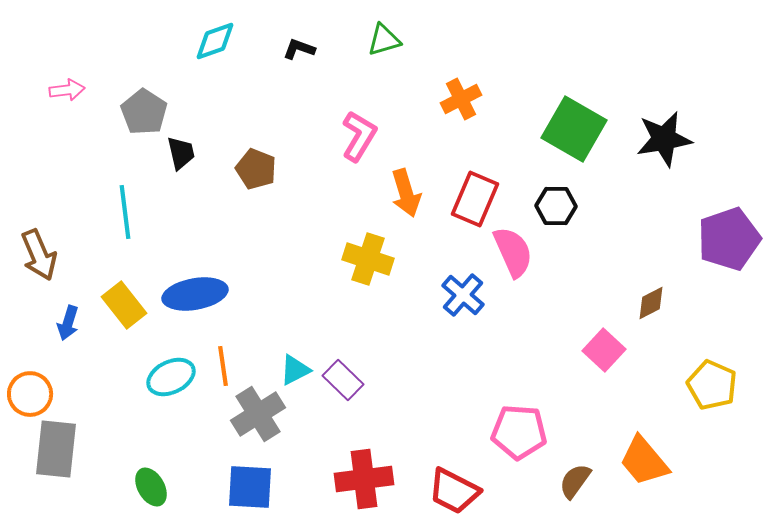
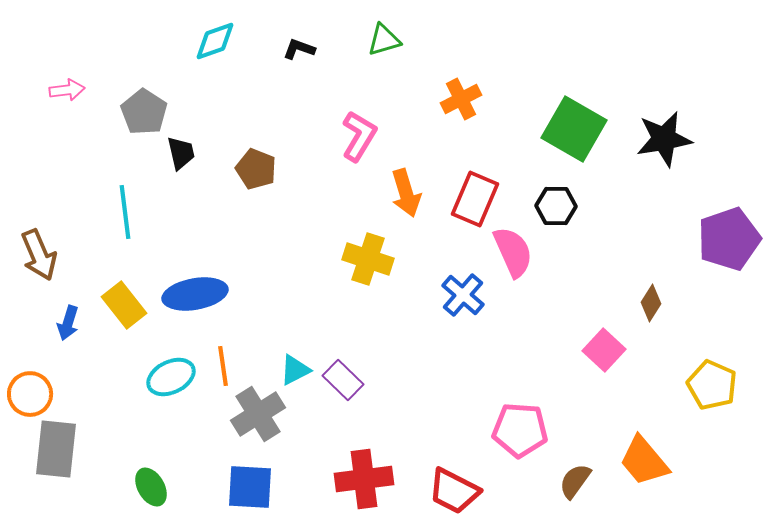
brown diamond: rotated 30 degrees counterclockwise
pink pentagon: moved 1 px right, 2 px up
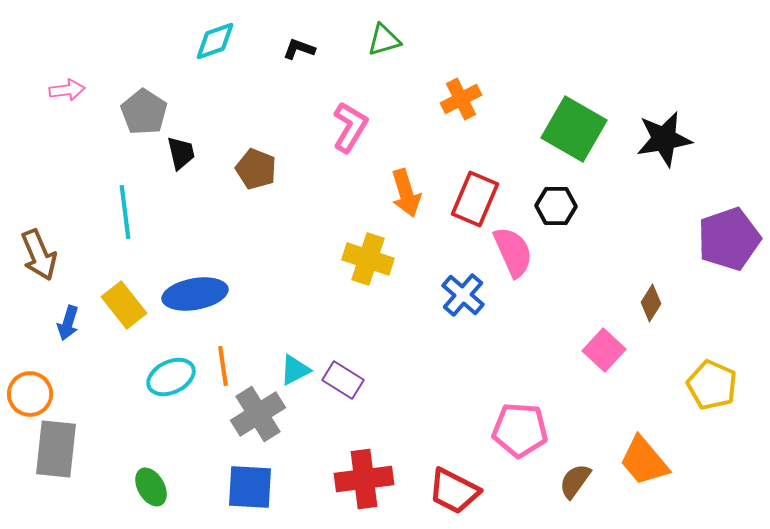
pink L-shape: moved 9 px left, 9 px up
purple rectangle: rotated 12 degrees counterclockwise
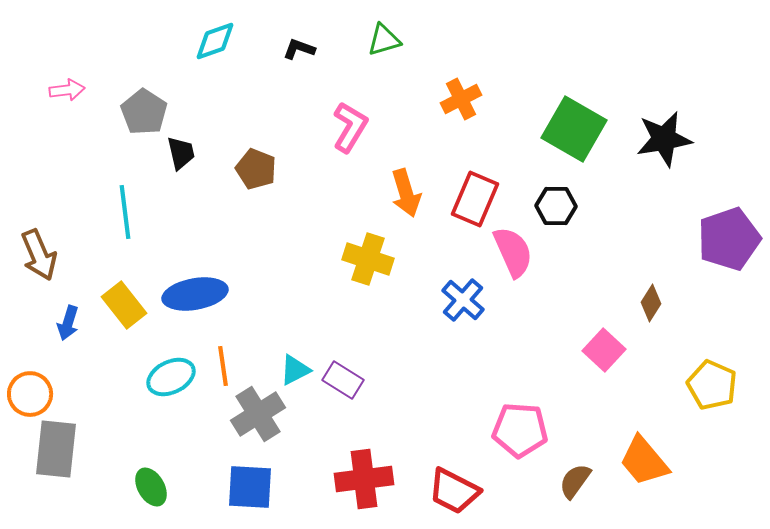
blue cross: moved 5 px down
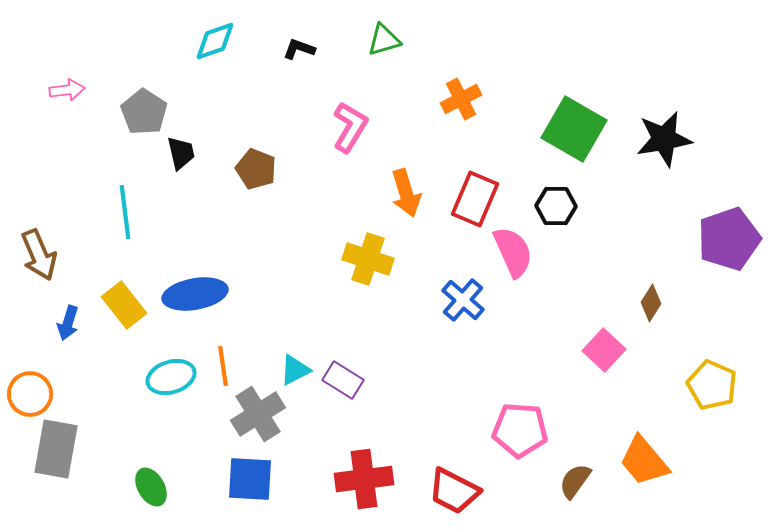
cyan ellipse: rotated 9 degrees clockwise
gray rectangle: rotated 4 degrees clockwise
blue square: moved 8 px up
